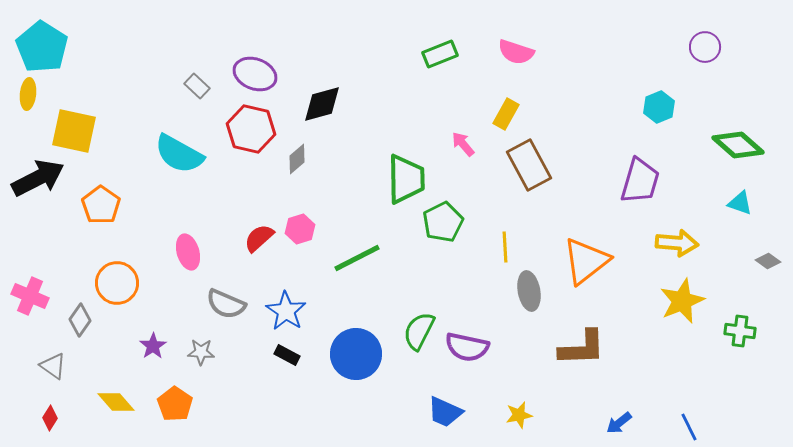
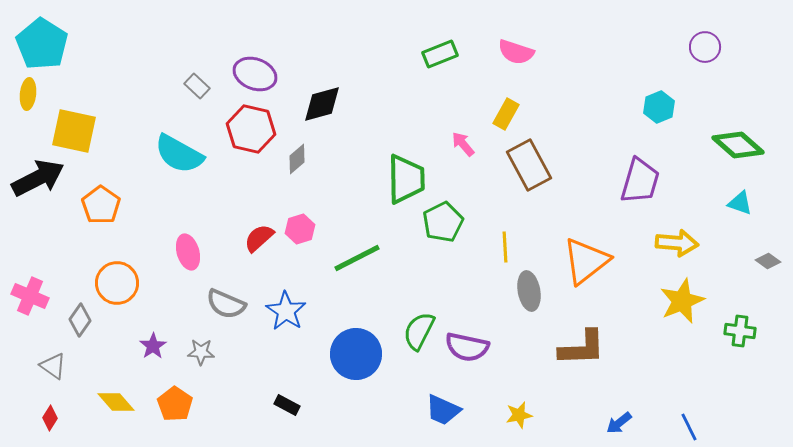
cyan pentagon at (42, 47): moved 3 px up
black rectangle at (287, 355): moved 50 px down
blue trapezoid at (445, 412): moved 2 px left, 2 px up
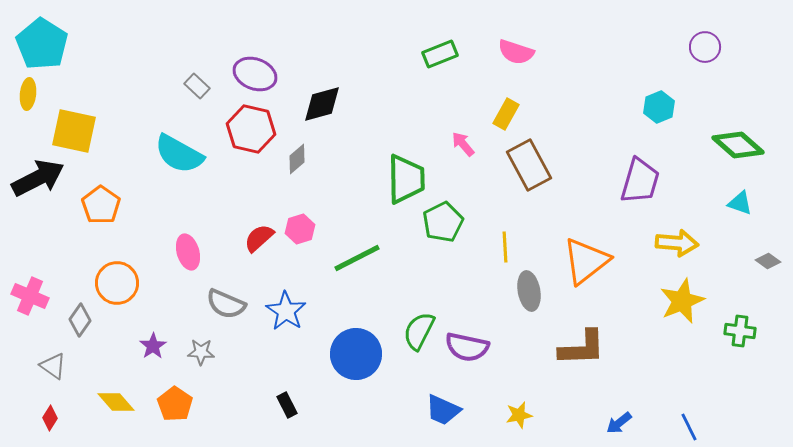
black rectangle at (287, 405): rotated 35 degrees clockwise
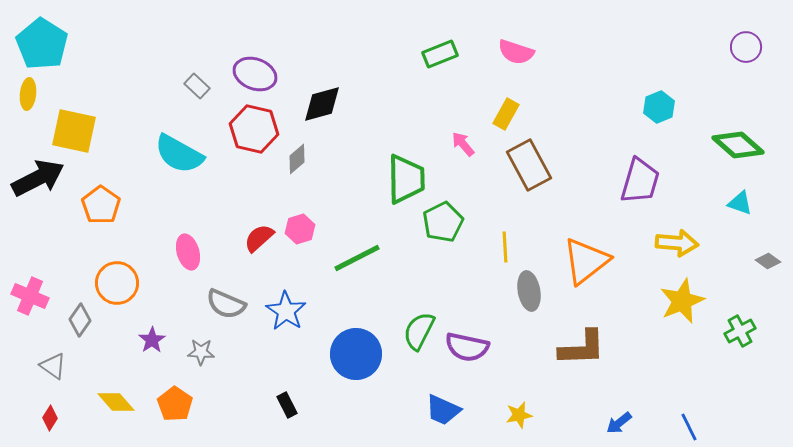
purple circle at (705, 47): moved 41 px right
red hexagon at (251, 129): moved 3 px right
green cross at (740, 331): rotated 36 degrees counterclockwise
purple star at (153, 346): moved 1 px left, 6 px up
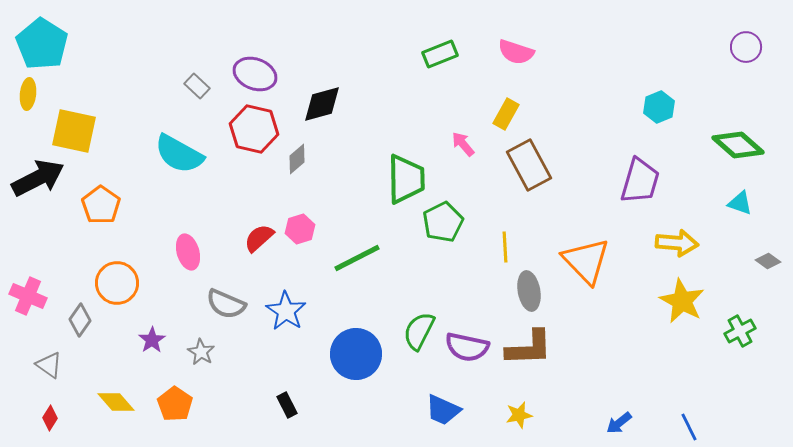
orange triangle at (586, 261): rotated 36 degrees counterclockwise
pink cross at (30, 296): moved 2 px left
yellow star at (682, 301): rotated 21 degrees counterclockwise
brown L-shape at (582, 348): moved 53 px left
gray star at (201, 352): rotated 28 degrees clockwise
gray triangle at (53, 366): moved 4 px left, 1 px up
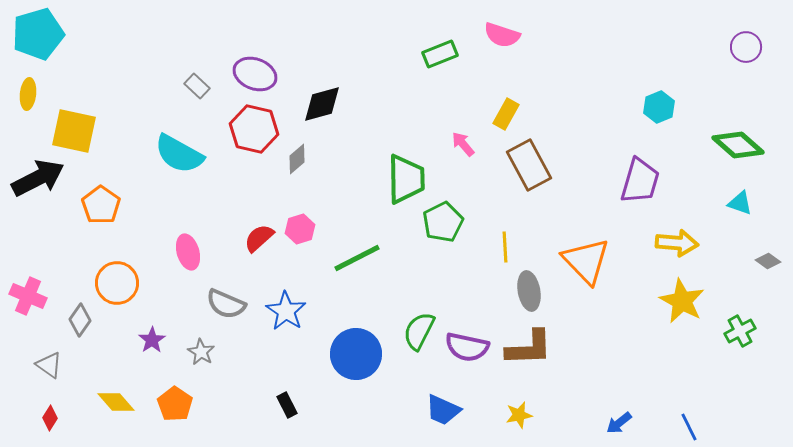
cyan pentagon at (42, 44): moved 4 px left, 10 px up; rotated 24 degrees clockwise
pink semicircle at (516, 52): moved 14 px left, 17 px up
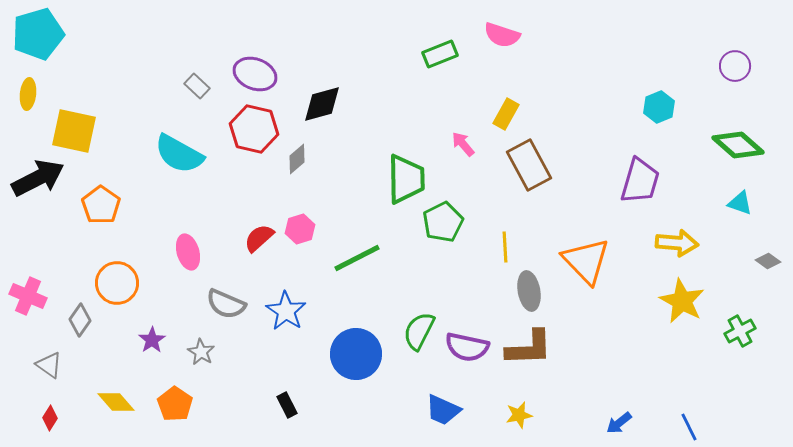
purple circle at (746, 47): moved 11 px left, 19 px down
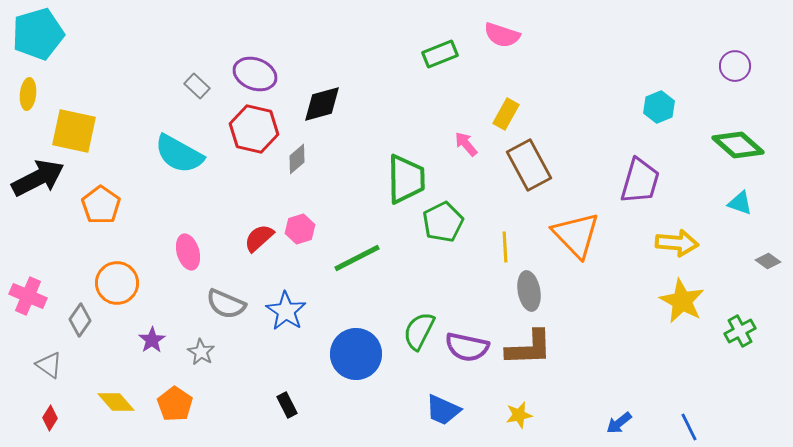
pink arrow at (463, 144): moved 3 px right
orange triangle at (586, 261): moved 10 px left, 26 px up
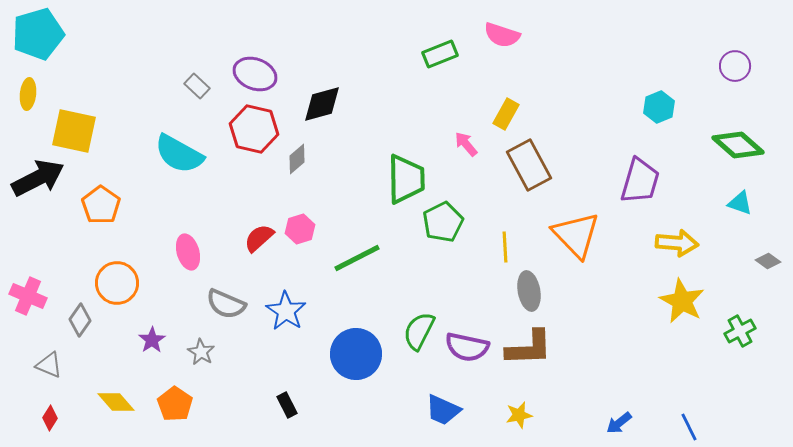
gray triangle at (49, 365): rotated 12 degrees counterclockwise
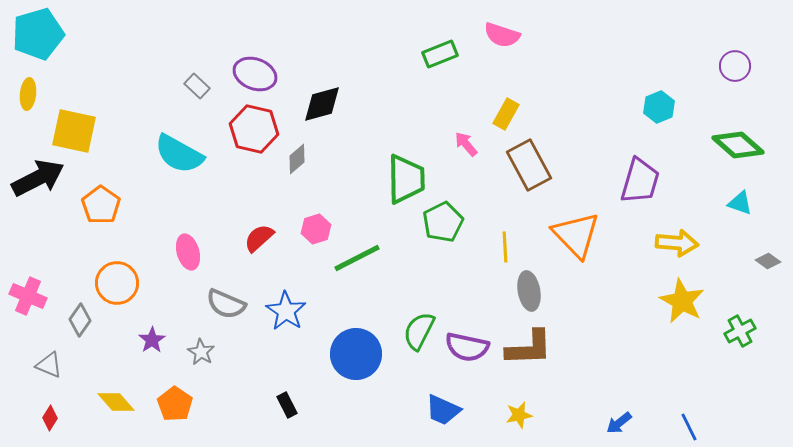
pink hexagon at (300, 229): moved 16 px right
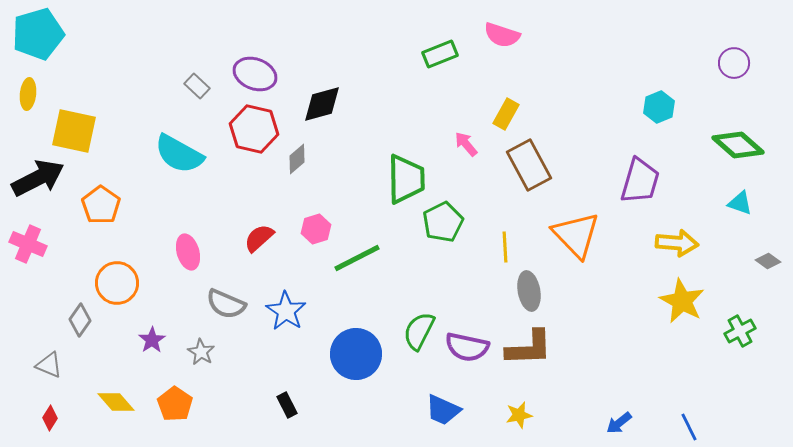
purple circle at (735, 66): moved 1 px left, 3 px up
pink cross at (28, 296): moved 52 px up
